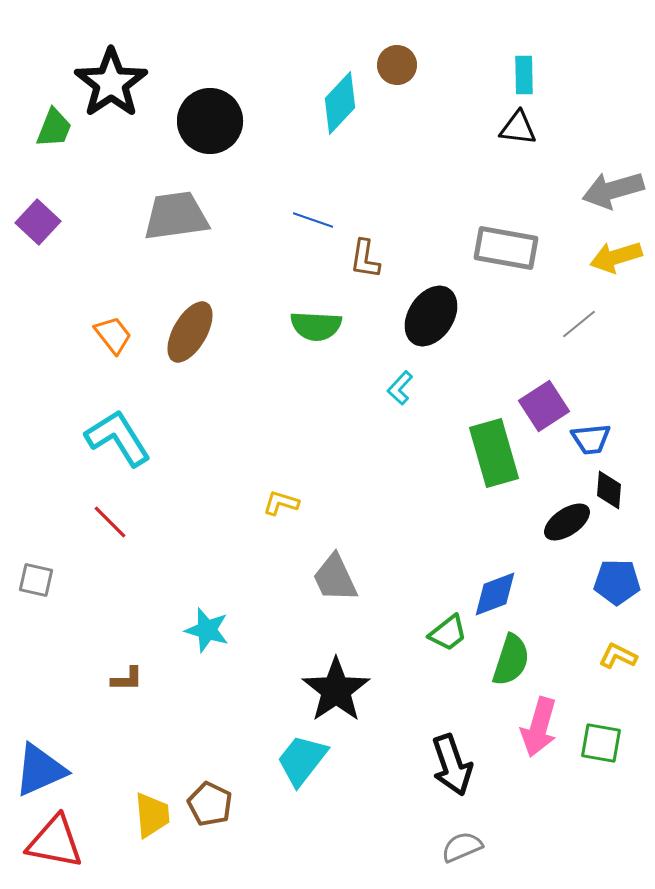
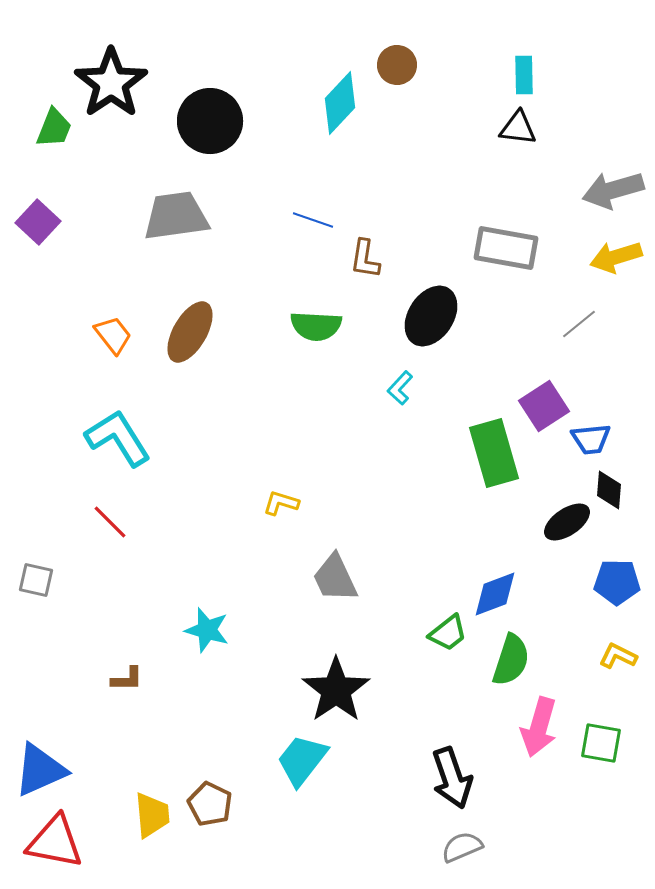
black arrow at (452, 765): moved 13 px down
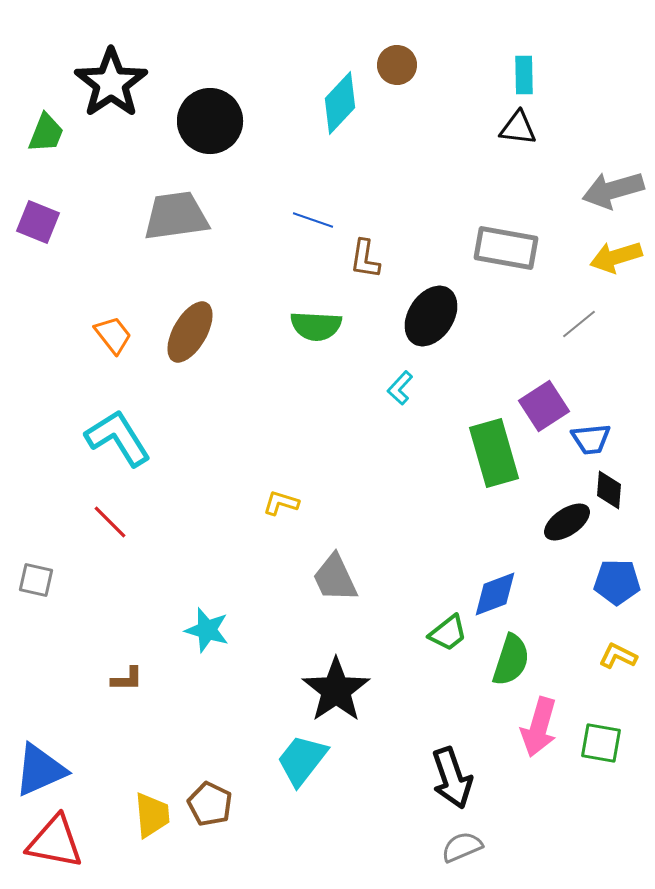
green trapezoid at (54, 128): moved 8 px left, 5 px down
purple square at (38, 222): rotated 21 degrees counterclockwise
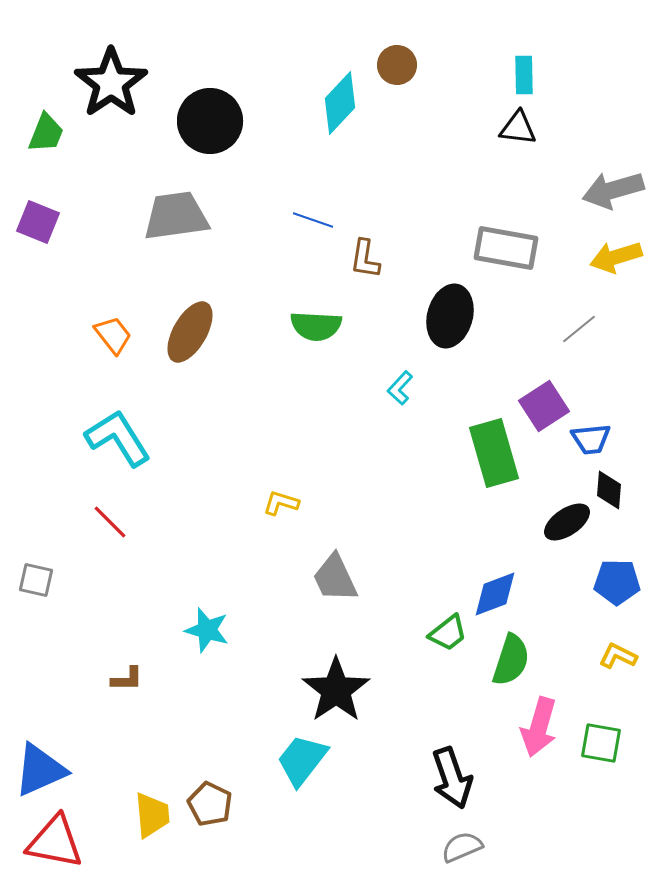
black ellipse at (431, 316): moved 19 px right; rotated 18 degrees counterclockwise
gray line at (579, 324): moved 5 px down
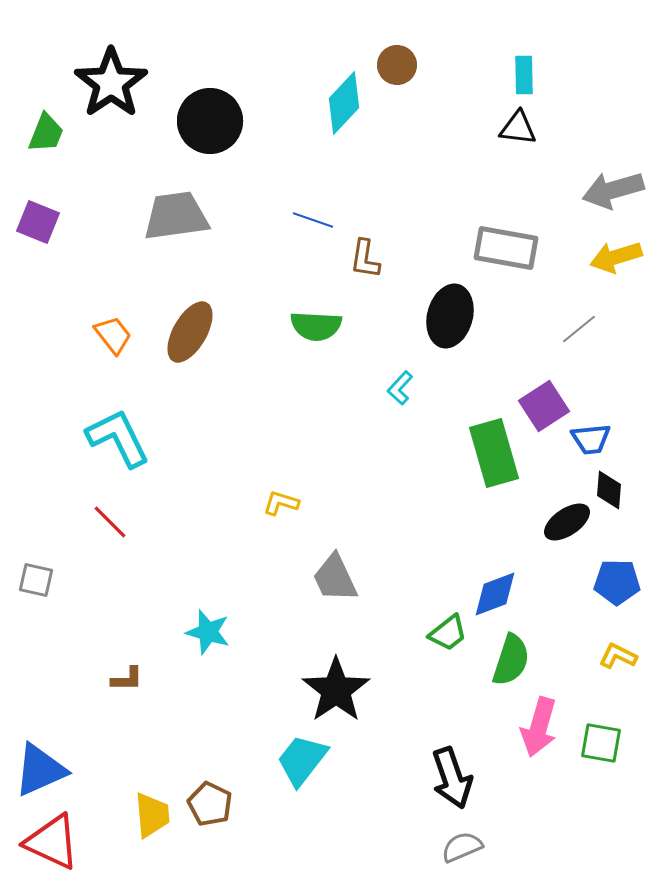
cyan diamond at (340, 103): moved 4 px right
cyan L-shape at (118, 438): rotated 6 degrees clockwise
cyan star at (207, 630): moved 1 px right, 2 px down
red triangle at (55, 842): moved 3 px left; rotated 14 degrees clockwise
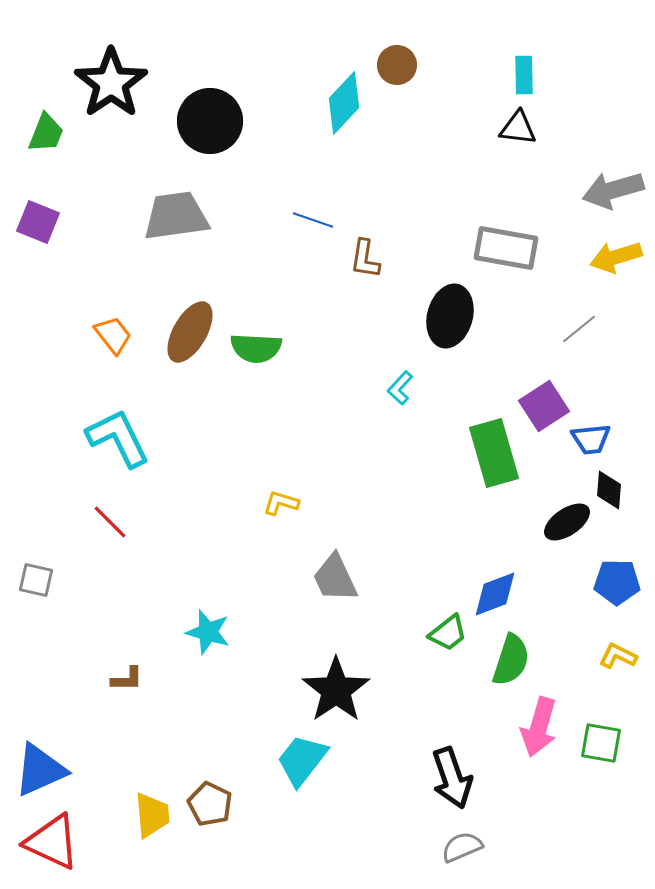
green semicircle at (316, 326): moved 60 px left, 22 px down
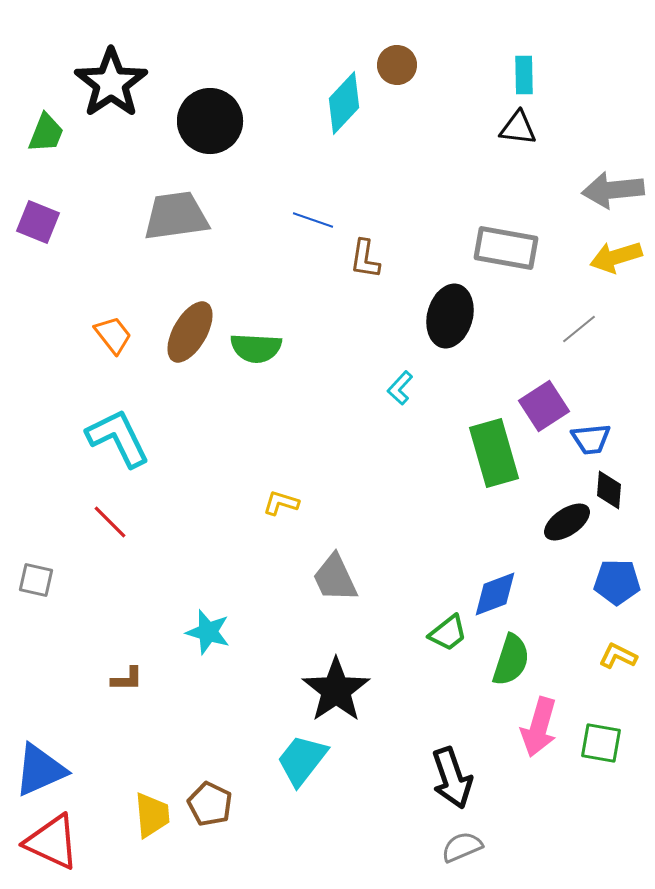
gray arrow at (613, 190): rotated 10 degrees clockwise
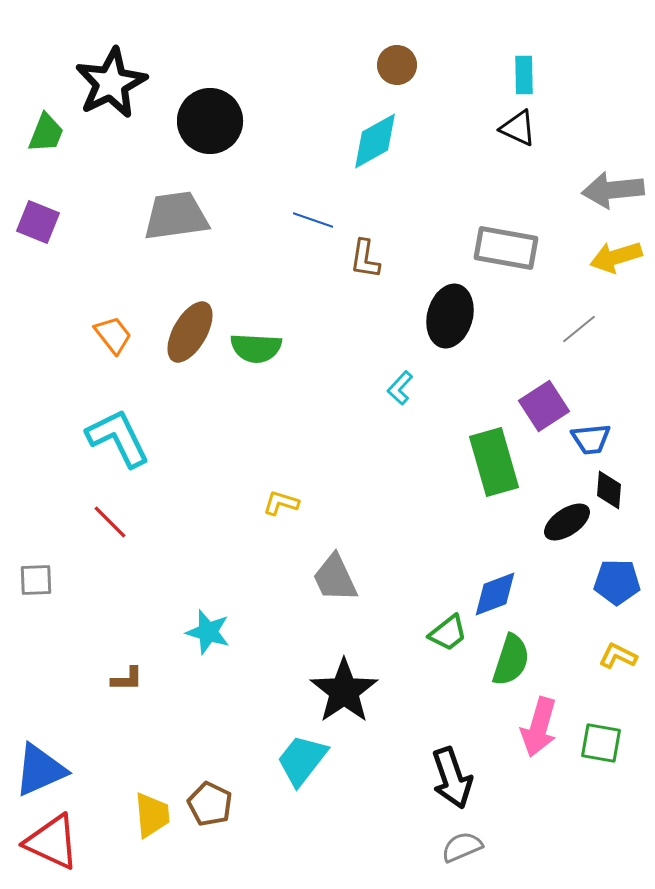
black star at (111, 83): rotated 8 degrees clockwise
cyan diamond at (344, 103): moved 31 px right, 38 px down; rotated 18 degrees clockwise
black triangle at (518, 128): rotated 18 degrees clockwise
green rectangle at (494, 453): moved 9 px down
gray square at (36, 580): rotated 15 degrees counterclockwise
black star at (336, 690): moved 8 px right, 1 px down
